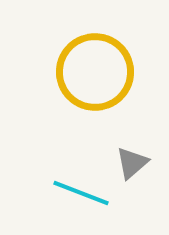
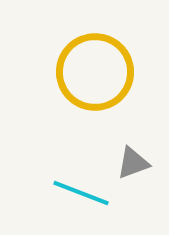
gray triangle: moved 1 px right; rotated 21 degrees clockwise
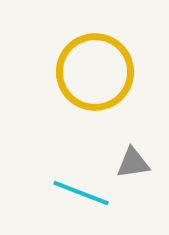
gray triangle: rotated 12 degrees clockwise
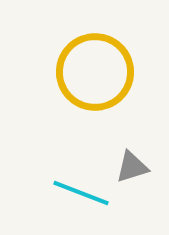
gray triangle: moved 1 px left, 4 px down; rotated 9 degrees counterclockwise
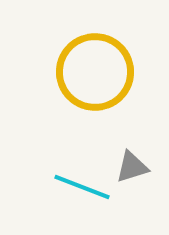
cyan line: moved 1 px right, 6 px up
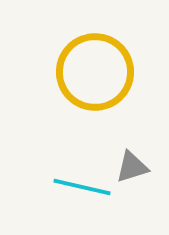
cyan line: rotated 8 degrees counterclockwise
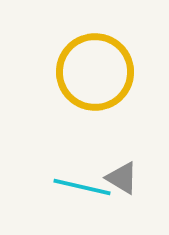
gray triangle: moved 10 px left, 11 px down; rotated 48 degrees clockwise
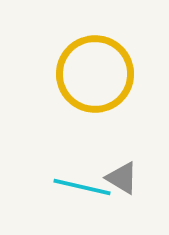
yellow circle: moved 2 px down
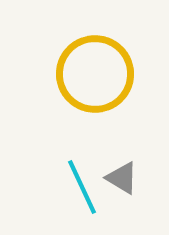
cyan line: rotated 52 degrees clockwise
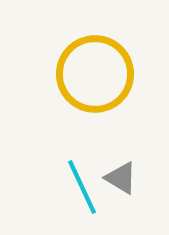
gray triangle: moved 1 px left
